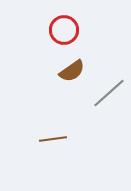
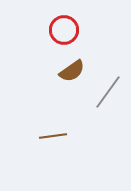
gray line: moved 1 px left, 1 px up; rotated 12 degrees counterclockwise
brown line: moved 3 px up
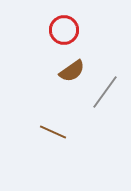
gray line: moved 3 px left
brown line: moved 4 px up; rotated 32 degrees clockwise
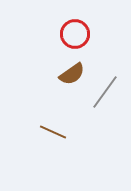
red circle: moved 11 px right, 4 px down
brown semicircle: moved 3 px down
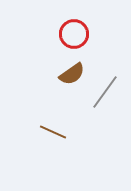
red circle: moved 1 px left
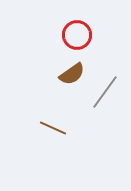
red circle: moved 3 px right, 1 px down
brown line: moved 4 px up
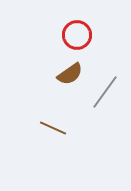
brown semicircle: moved 2 px left
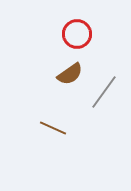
red circle: moved 1 px up
gray line: moved 1 px left
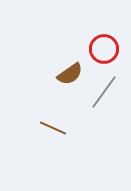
red circle: moved 27 px right, 15 px down
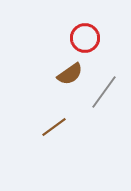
red circle: moved 19 px left, 11 px up
brown line: moved 1 px right, 1 px up; rotated 60 degrees counterclockwise
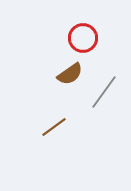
red circle: moved 2 px left
